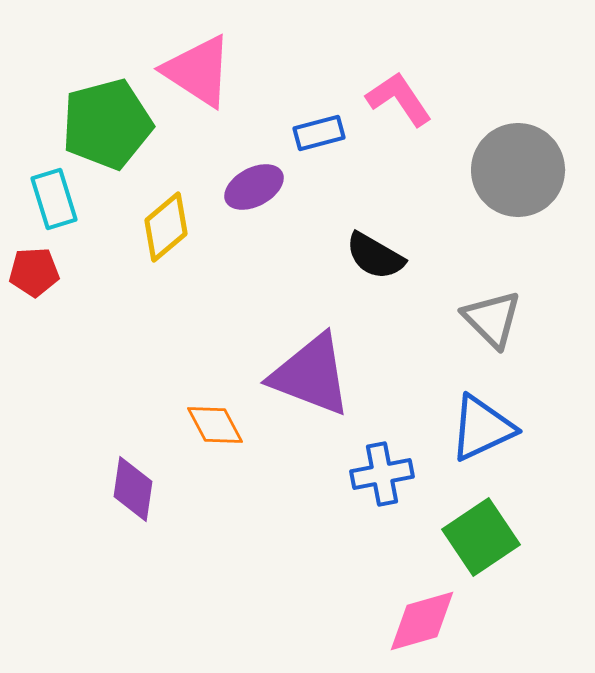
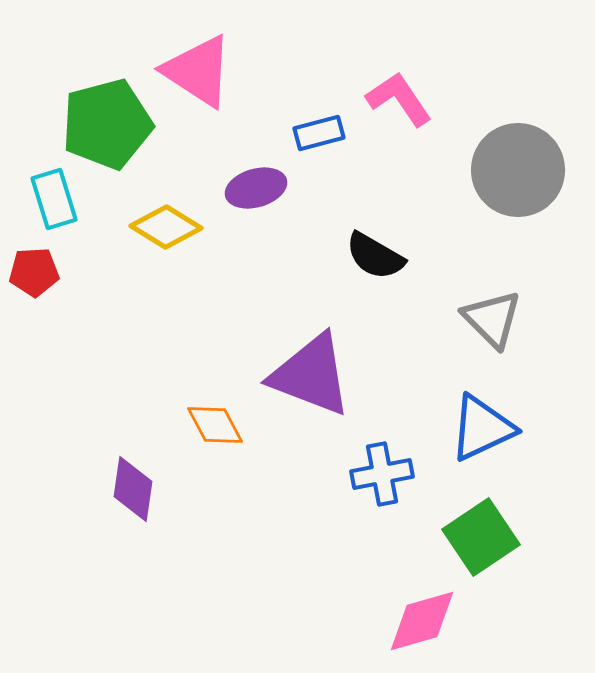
purple ellipse: moved 2 px right, 1 px down; rotated 12 degrees clockwise
yellow diamond: rotated 72 degrees clockwise
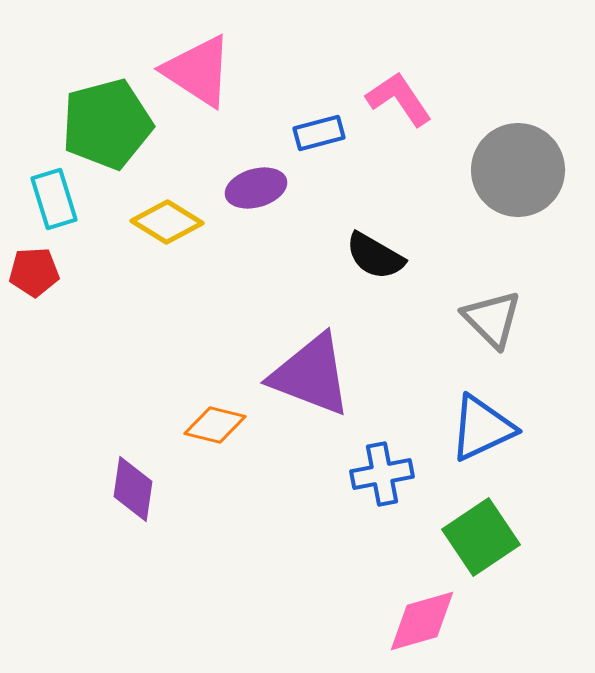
yellow diamond: moved 1 px right, 5 px up
orange diamond: rotated 48 degrees counterclockwise
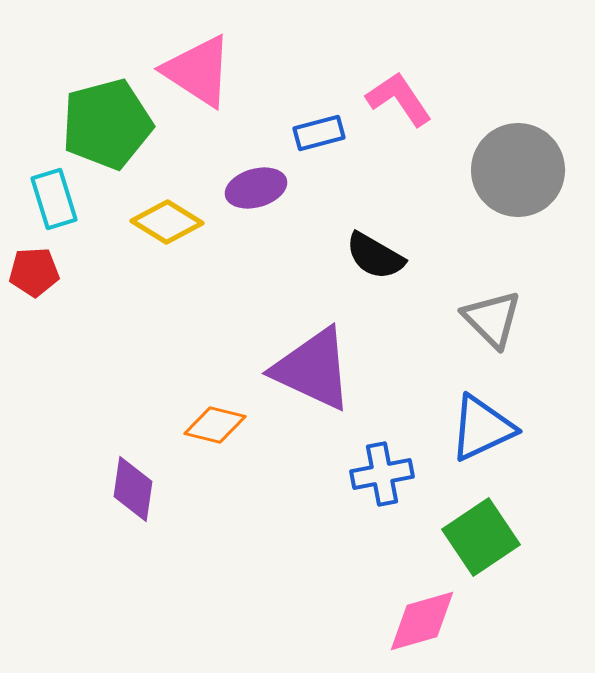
purple triangle: moved 2 px right, 6 px up; rotated 4 degrees clockwise
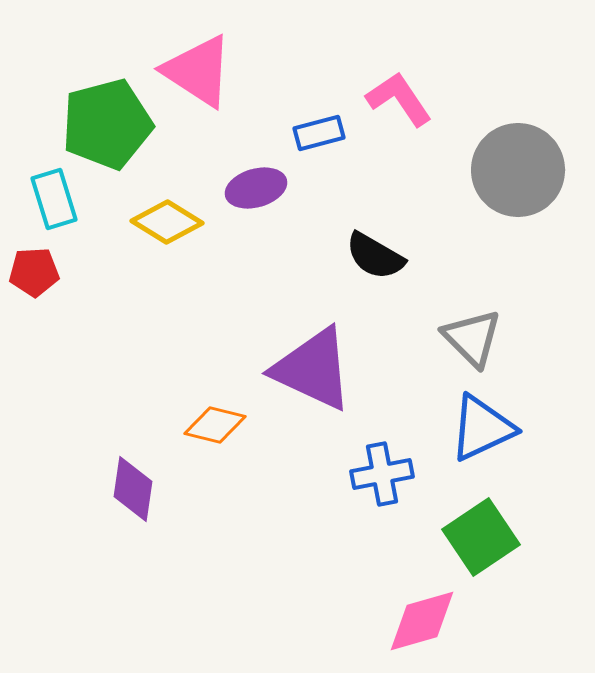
gray triangle: moved 20 px left, 19 px down
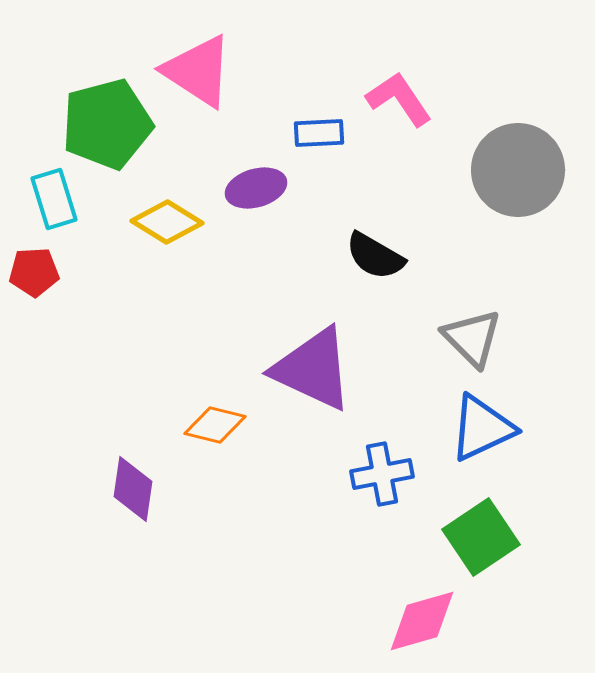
blue rectangle: rotated 12 degrees clockwise
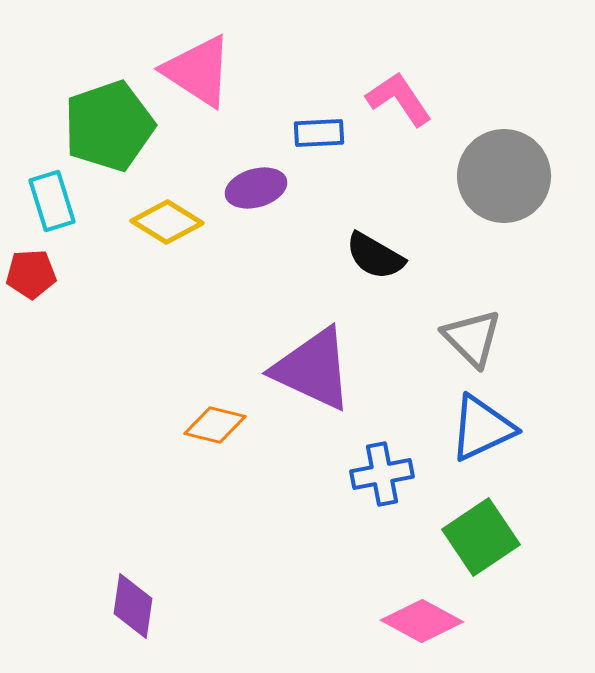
green pentagon: moved 2 px right, 2 px down; rotated 4 degrees counterclockwise
gray circle: moved 14 px left, 6 px down
cyan rectangle: moved 2 px left, 2 px down
red pentagon: moved 3 px left, 2 px down
purple diamond: moved 117 px down
pink diamond: rotated 44 degrees clockwise
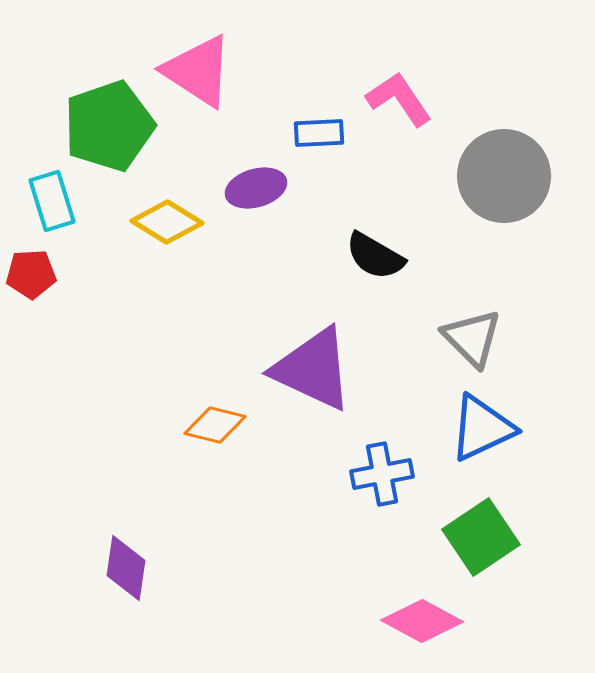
purple diamond: moved 7 px left, 38 px up
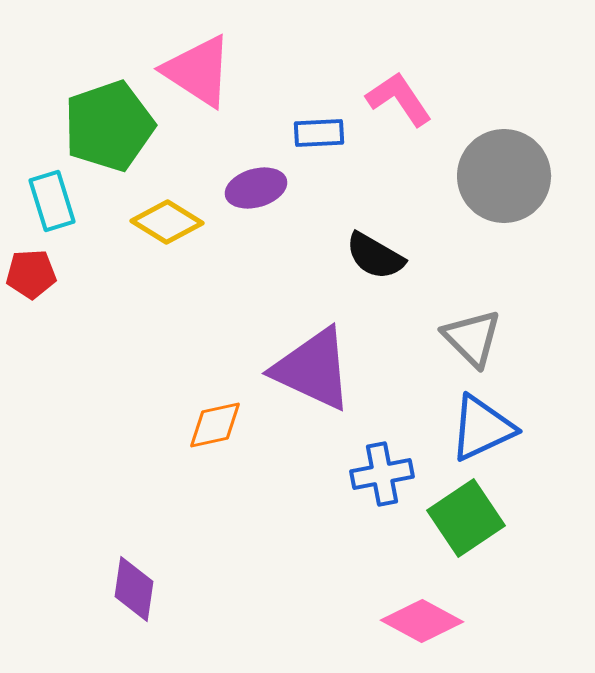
orange diamond: rotated 26 degrees counterclockwise
green square: moved 15 px left, 19 px up
purple diamond: moved 8 px right, 21 px down
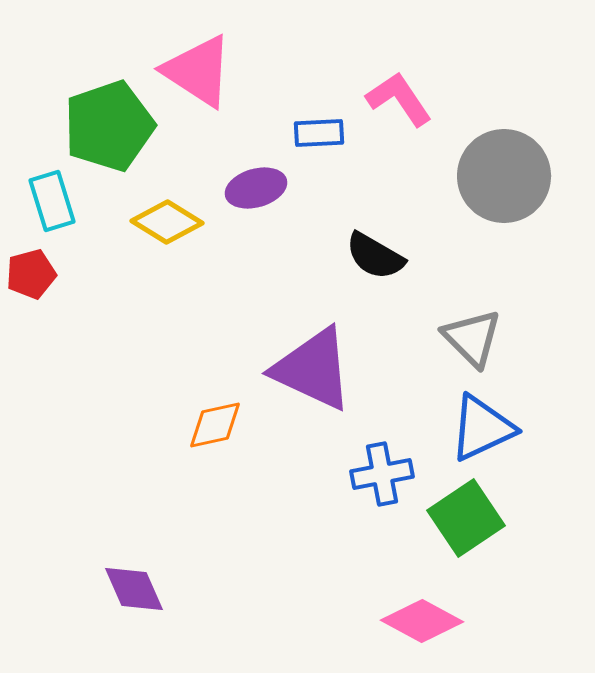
red pentagon: rotated 12 degrees counterclockwise
purple diamond: rotated 32 degrees counterclockwise
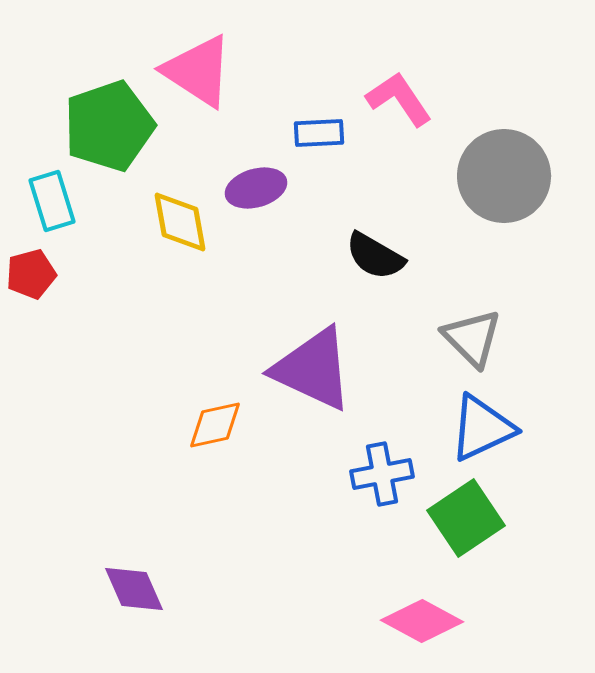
yellow diamond: moved 13 px right; rotated 48 degrees clockwise
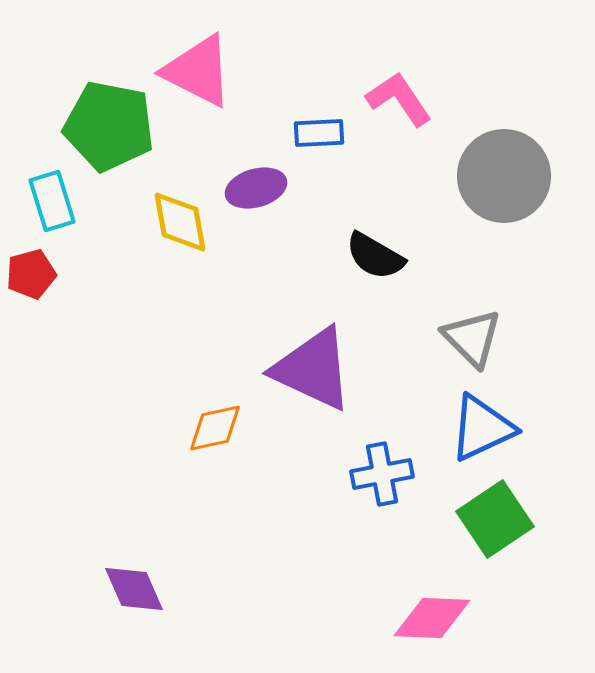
pink triangle: rotated 6 degrees counterclockwise
green pentagon: rotated 30 degrees clockwise
orange diamond: moved 3 px down
green square: moved 29 px right, 1 px down
pink diamond: moved 10 px right, 3 px up; rotated 26 degrees counterclockwise
